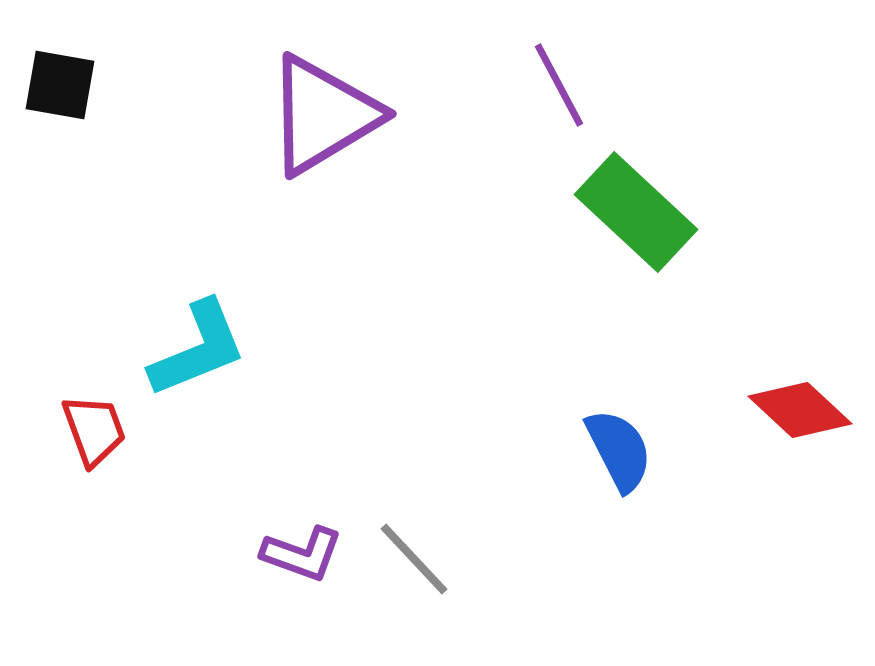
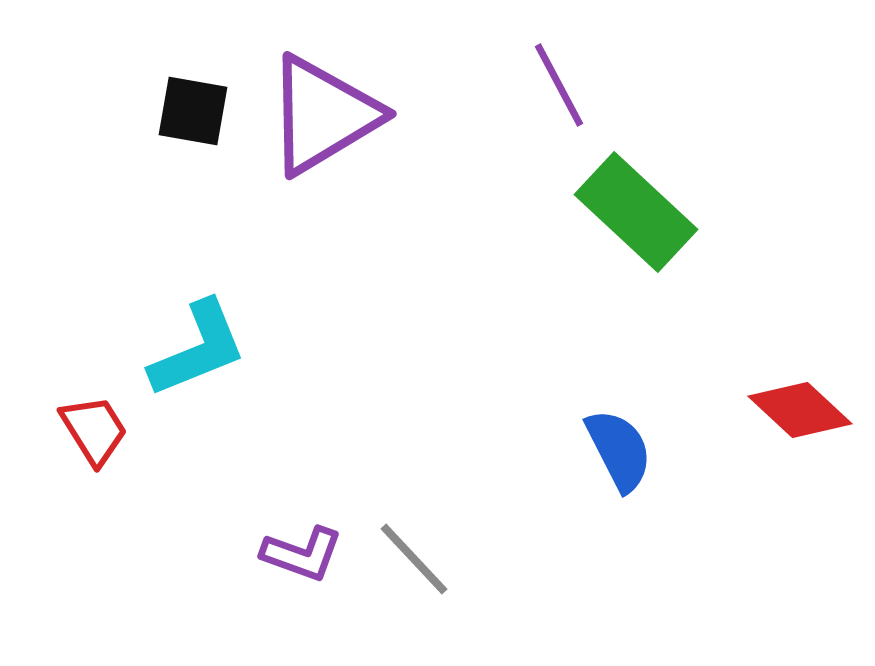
black square: moved 133 px right, 26 px down
red trapezoid: rotated 12 degrees counterclockwise
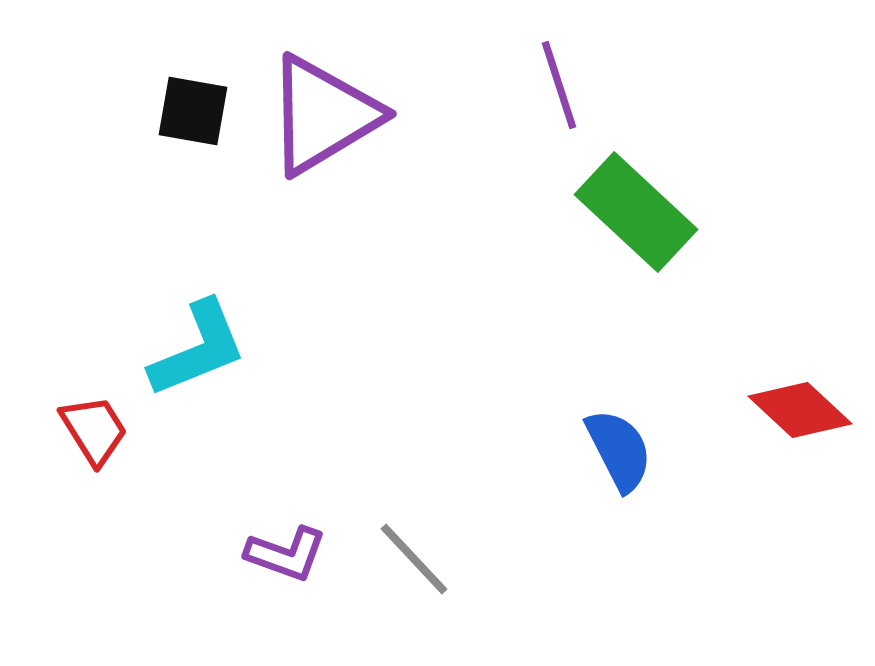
purple line: rotated 10 degrees clockwise
purple L-shape: moved 16 px left
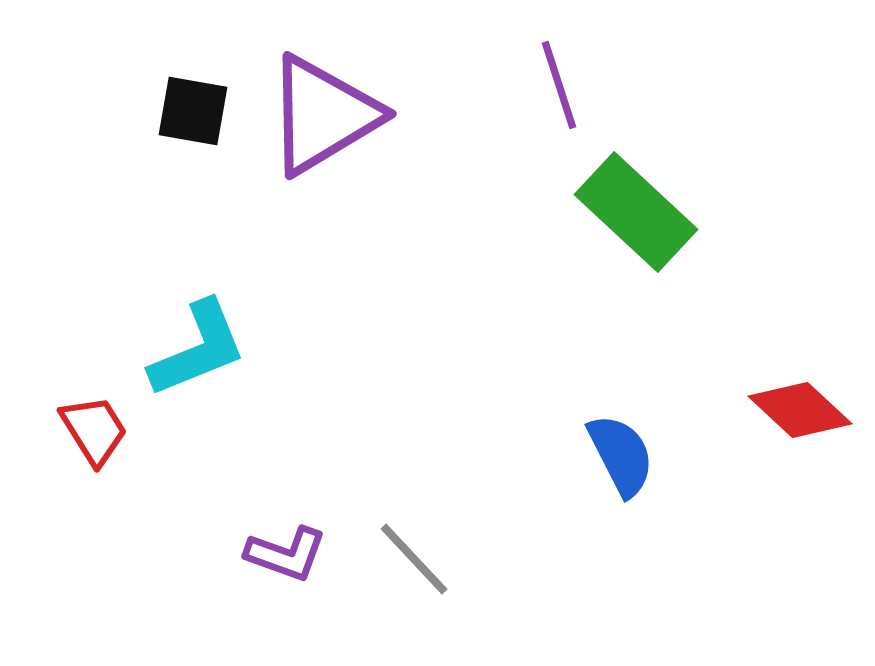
blue semicircle: moved 2 px right, 5 px down
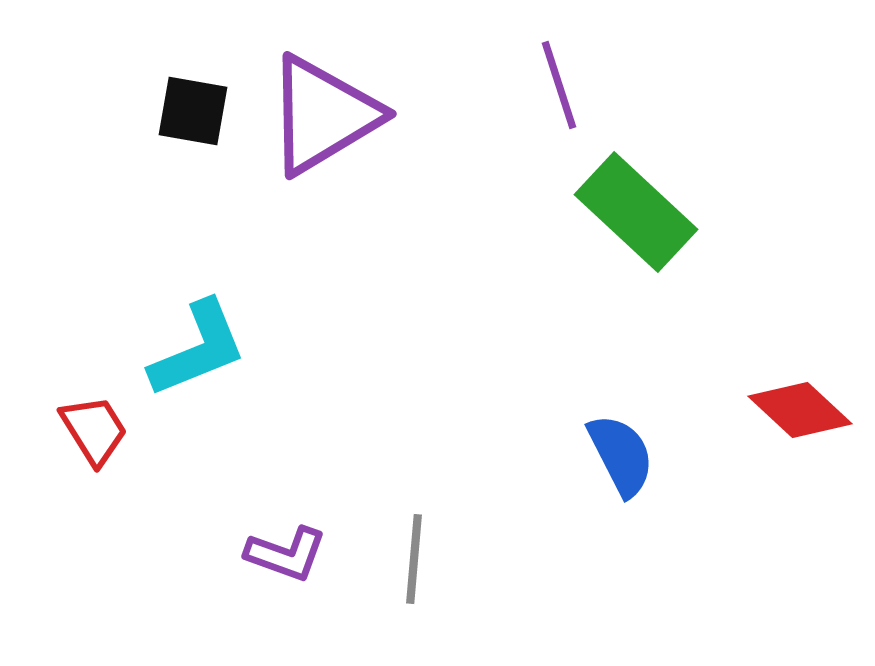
gray line: rotated 48 degrees clockwise
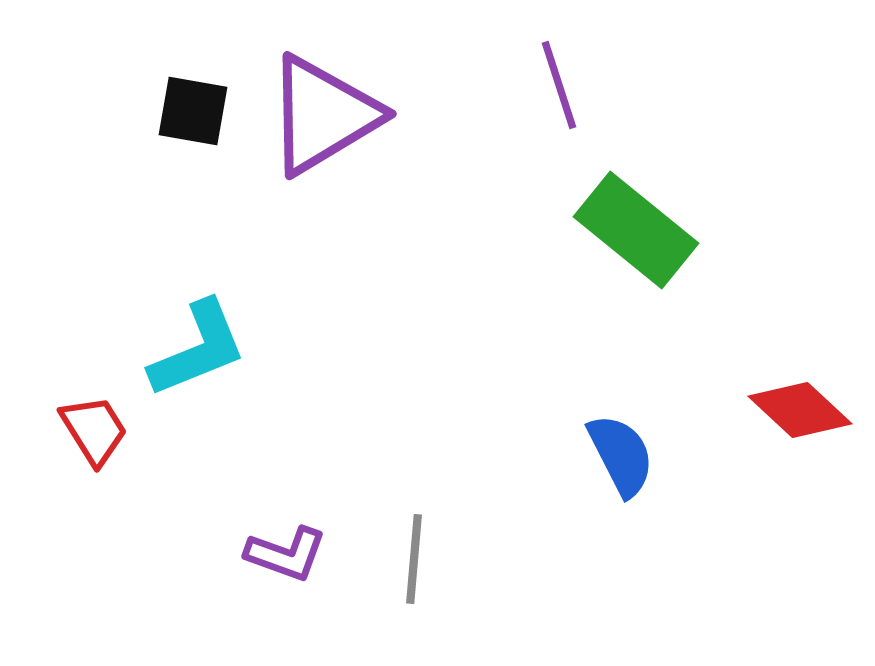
green rectangle: moved 18 px down; rotated 4 degrees counterclockwise
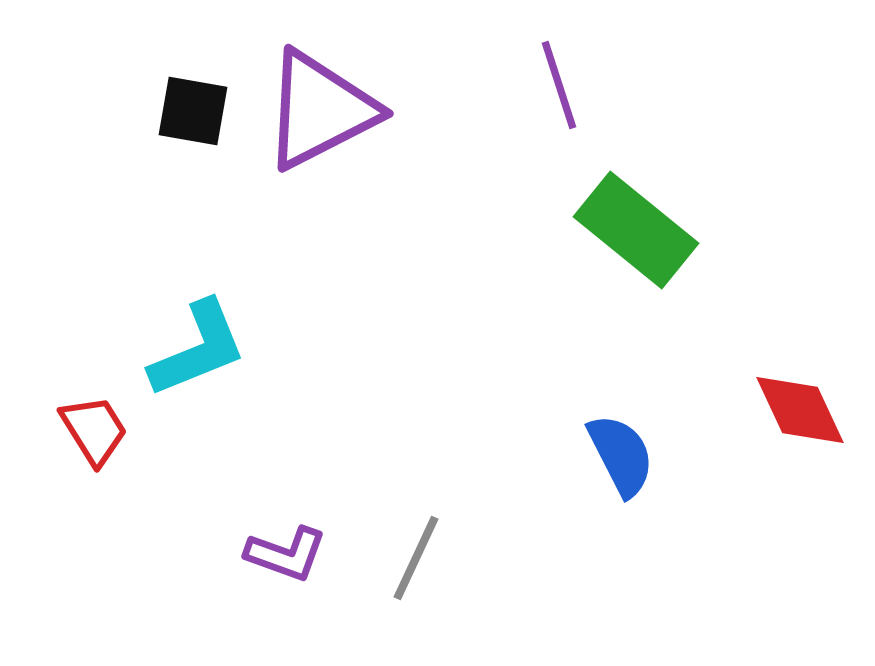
purple triangle: moved 3 px left, 5 px up; rotated 4 degrees clockwise
red diamond: rotated 22 degrees clockwise
gray line: moved 2 px right, 1 px up; rotated 20 degrees clockwise
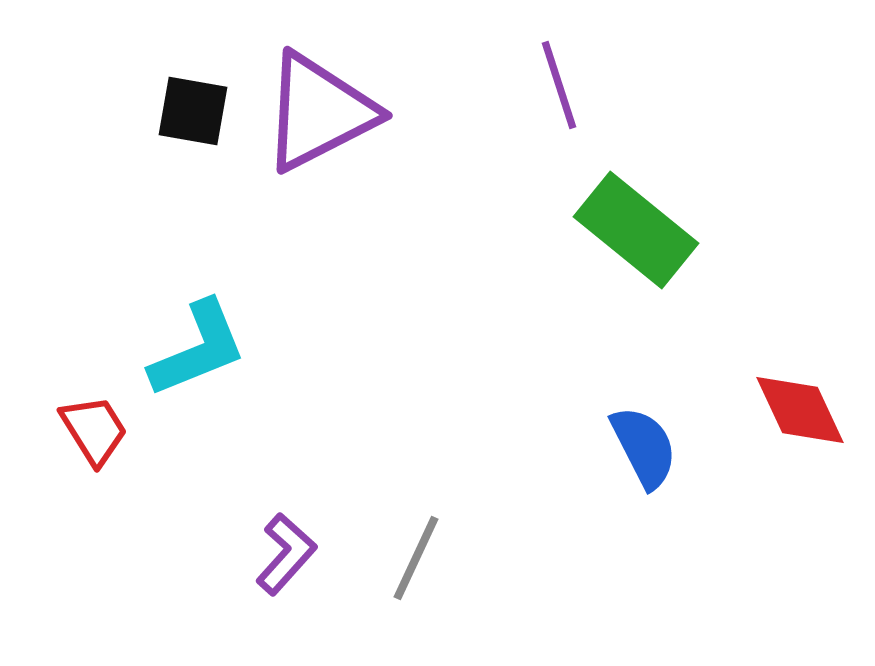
purple triangle: moved 1 px left, 2 px down
blue semicircle: moved 23 px right, 8 px up
purple L-shape: rotated 68 degrees counterclockwise
